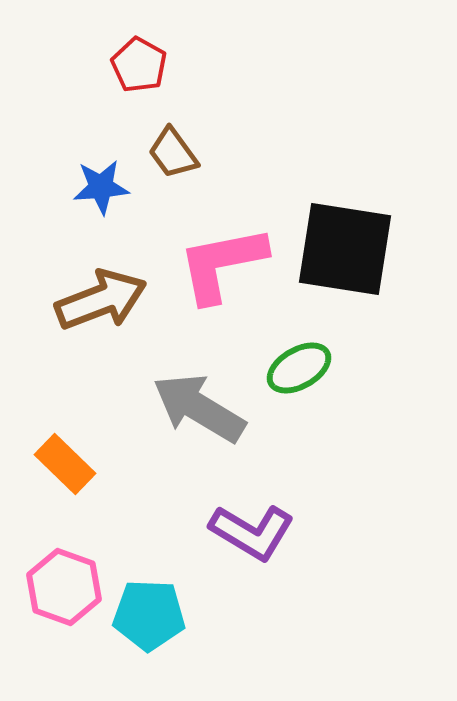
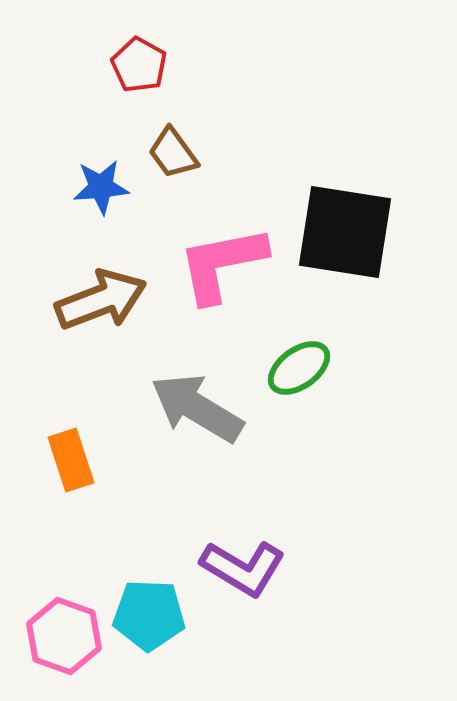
black square: moved 17 px up
green ellipse: rotated 6 degrees counterclockwise
gray arrow: moved 2 px left
orange rectangle: moved 6 px right, 4 px up; rotated 28 degrees clockwise
purple L-shape: moved 9 px left, 36 px down
pink hexagon: moved 49 px down
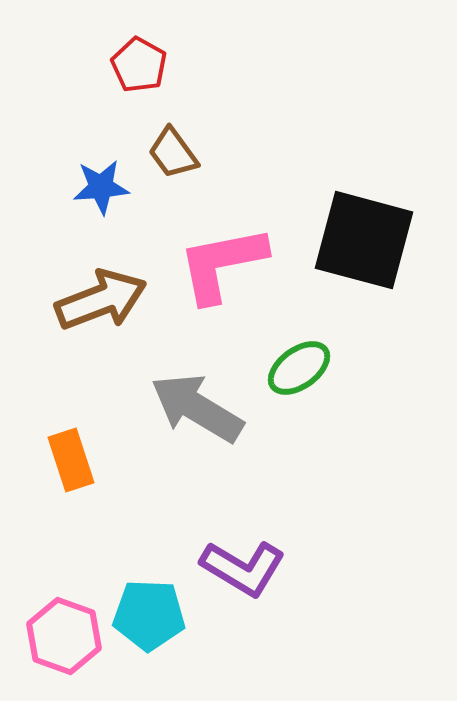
black square: moved 19 px right, 8 px down; rotated 6 degrees clockwise
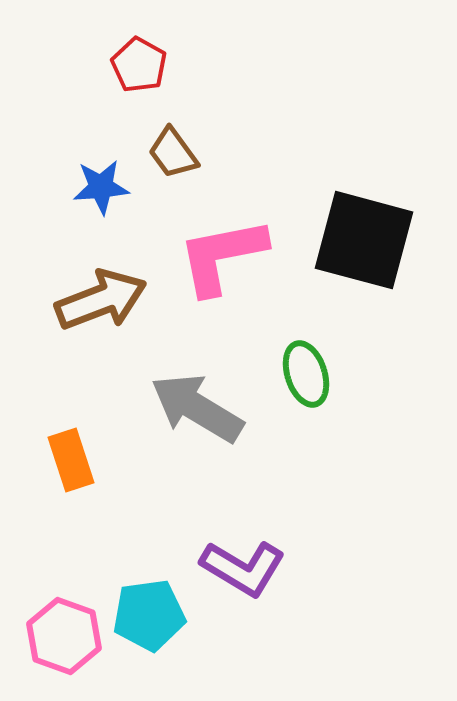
pink L-shape: moved 8 px up
green ellipse: moved 7 px right, 6 px down; rotated 72 degrees counterclockwise
cyan pentagon: rotated 10 degrees counterclockwise
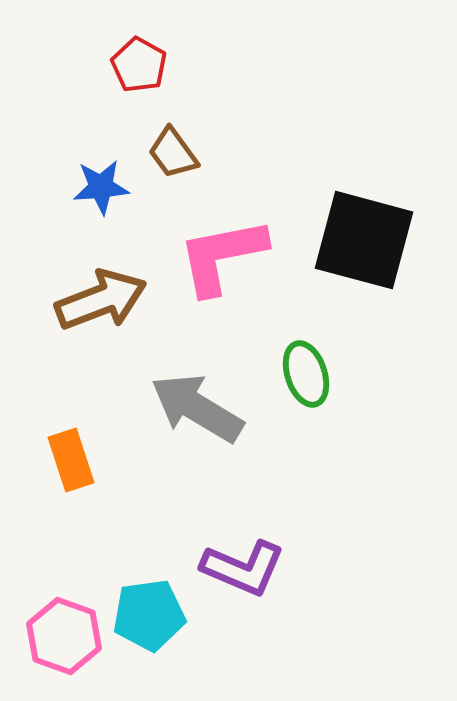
purple L-shape: rotated 8 degrees counterclockwise
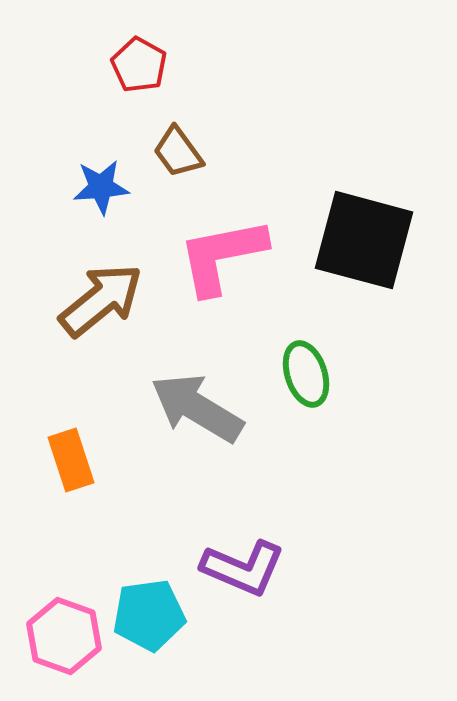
brown trapezoid: moved 5 px right, 1 px up
brown arrow: rotated 18 degrees counterclockwise
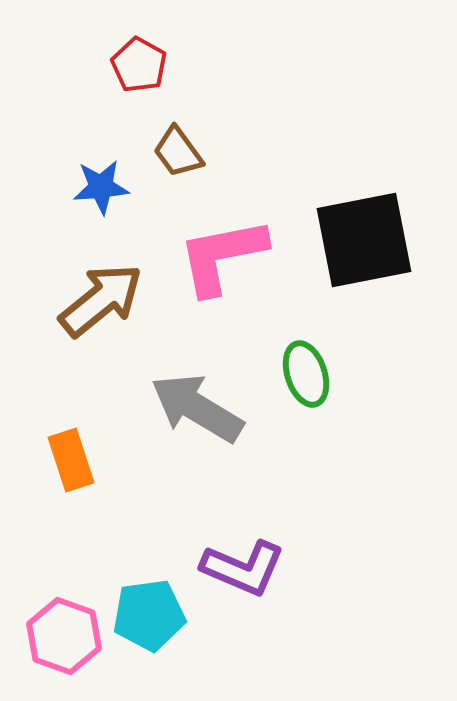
black square: rotated 26 degrees counterclockwise
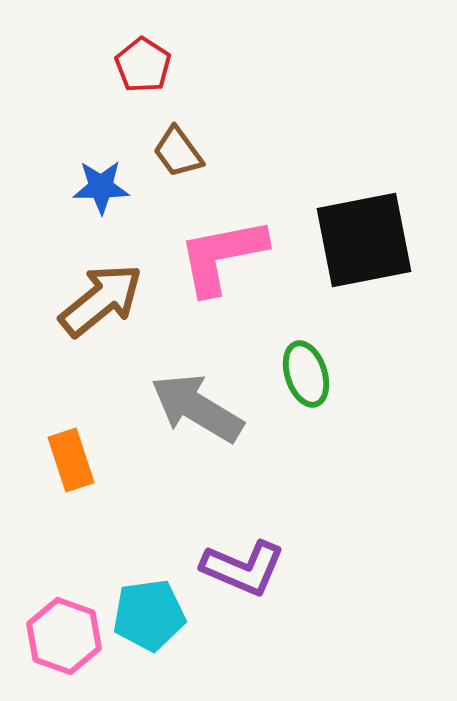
red pentagon: moved 4 px right; rotated 4 degrees clockwise
blue star: rotated 4 degrees clockwise
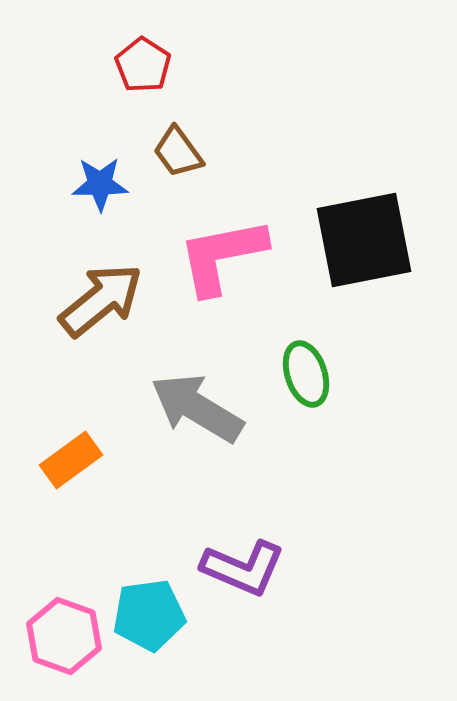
blue star: moved 1 px left, 3 px up
orange rectangle: rotated 72 degrees clockwise
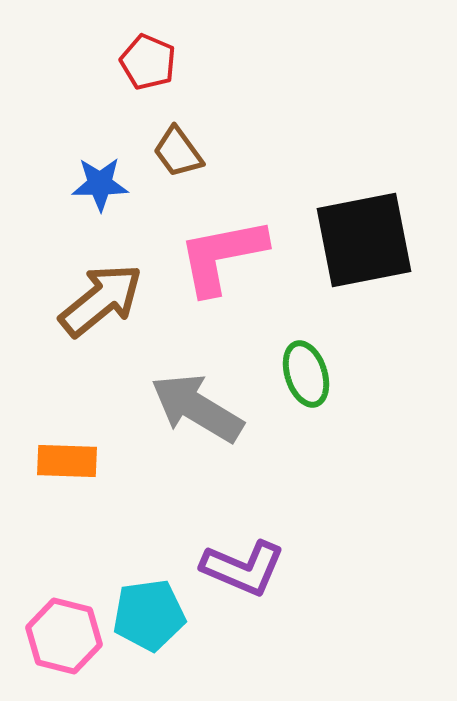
red pentagon: moved 5 px right, 3 px up; rotated 10 degrees counterclockwise
orange rectangle: moved 4 px left, 1 px down; rotated 38 degrees clockwise
pink hexagon: rotated 6 degrees counterclockwise
